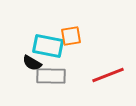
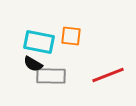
orange square: rotated 15 degrees clockwise
cyan rectangle: moved 9 px left, 4 px up
black semicircle: moved 1 px right, 1 px down
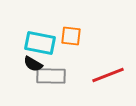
cyan rectangle: moved 1 px right, 1 px down
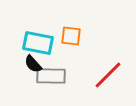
cyan rectangle: moved 2 px left
black semicircle: rotated 18 degrees clockwise
red line: rotated 24 degrees counterclockwise
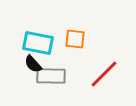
orange square: moved 4 px right, 3 px down
red line: moved 4 px left, 1 px up
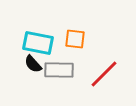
gray rectangle: moved 8 px right, 6 px up
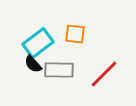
orange square: moved 5 px up
cyan rectangle: rotated 48 degrees counterclockwise
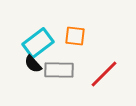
orange square: moved 2 px down
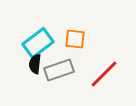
orange square: moved 3 px down
black semicircle: moved 2 px right; rotated 48 degrees clockwise
gray rectangle: rotated 20 degrees counterclockwise
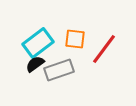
black semicircle: rotated 48 degrees clockwise
red line: moved 25 px up; rotated 8 degrees counterclockwise
